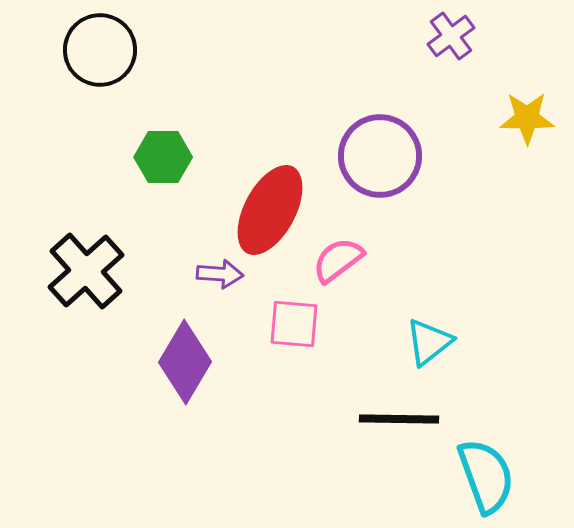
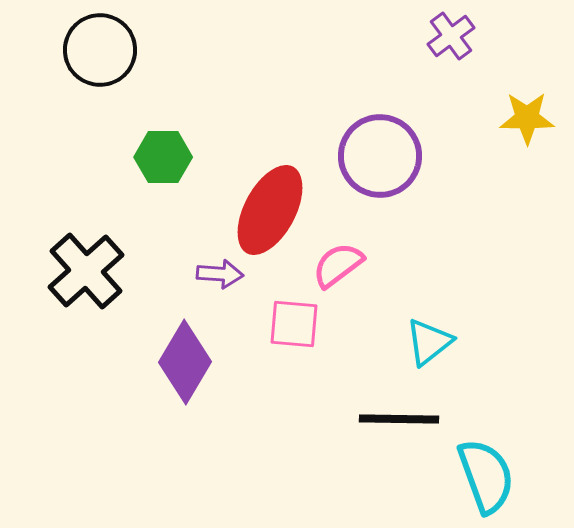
pink semicircle: moved 5 px down
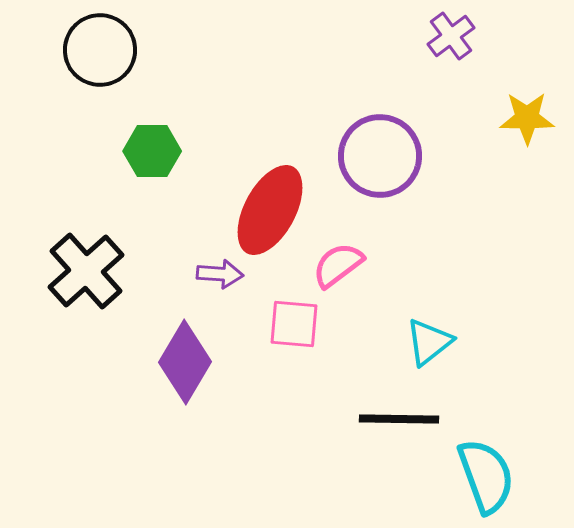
green hexagon: moved 11 px left, 6 px up
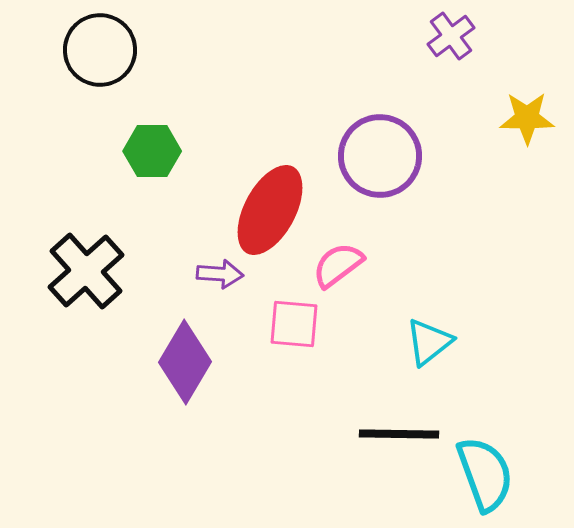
black line: moved 15 px down
cyan semicircle: moved 1 px left, 2 px up
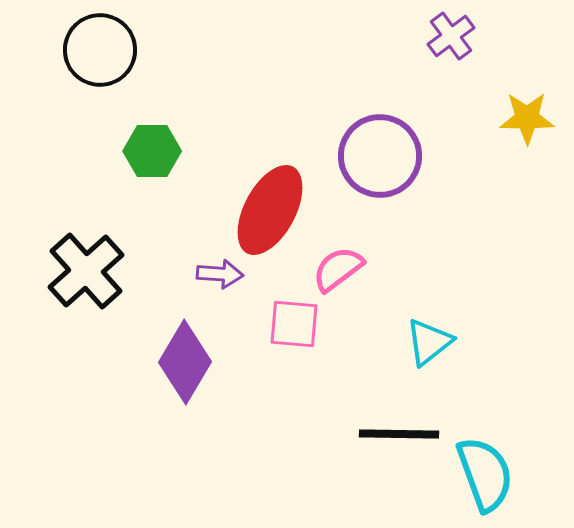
pink semicircle: moved 4 px down
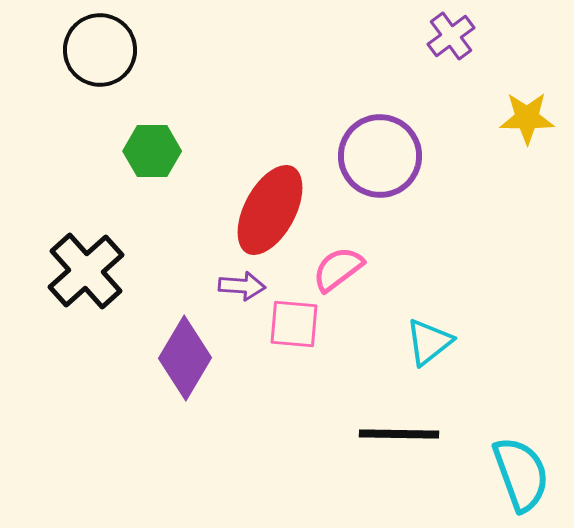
purple arrow: moved 22 px right, 12 px down
purple diamond: moved 4 px up
cyan semicircle: moved 36 px right
